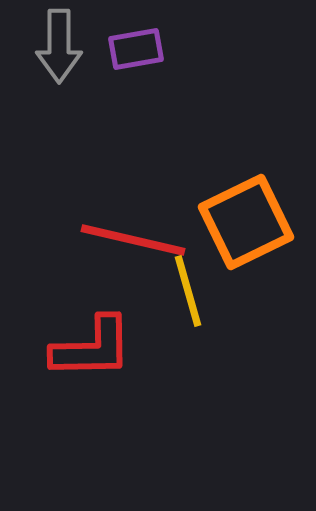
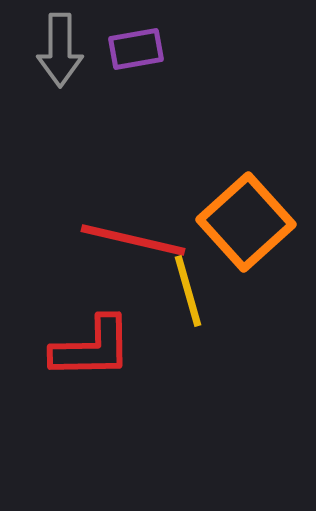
gray arrow: moved 1 px right, 4 px down
orange square: rotated 16 degrees counterclockwise
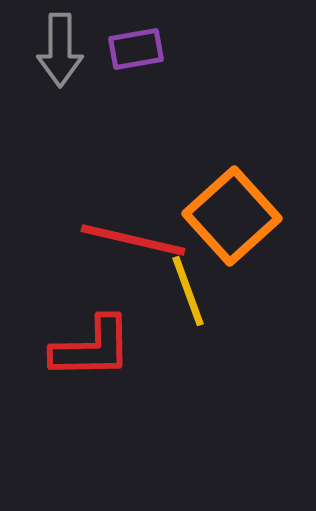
orange square: moved 14 px left, 6 px up
yellow line: rotated 4 degrees counterclockwise
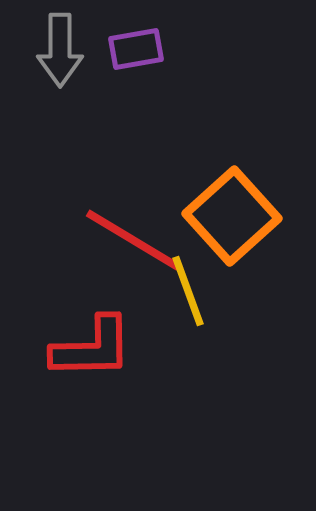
red line: rotated 18 degrees clockwise
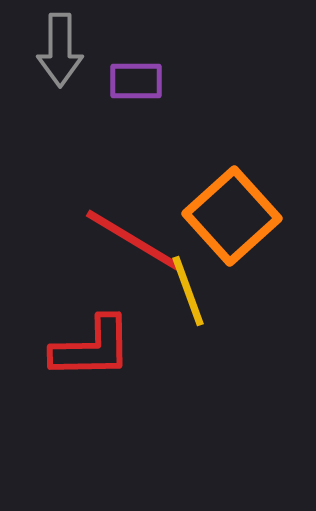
purple rectangle: moved 32 px down; rotated 10 degrees clockwise
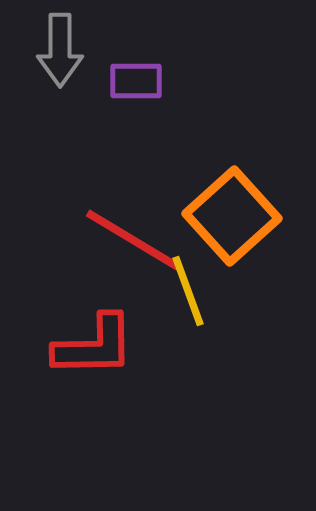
red L-shape: moved 2 px right, 2 px up
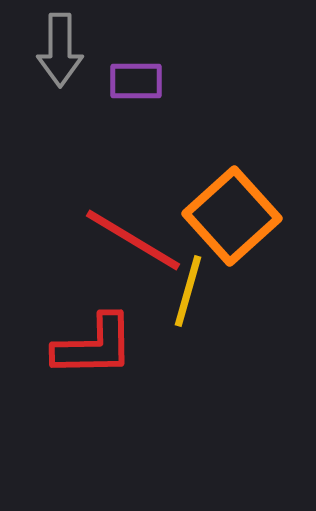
yellow line: rotated 36 degrees clockwise
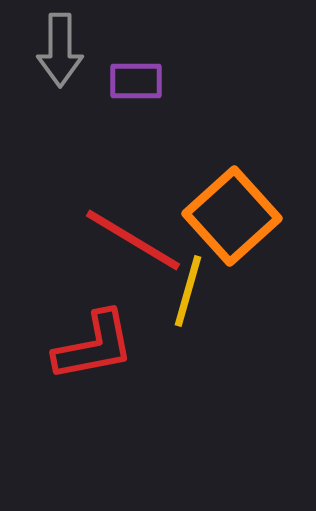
red L-shape: rotated 10 degrees counterclockwise
